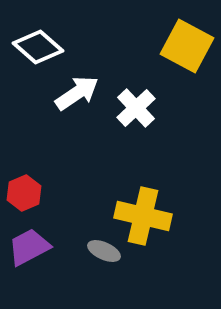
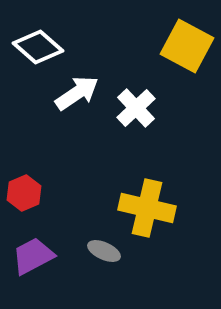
yellow cross: moved 4 px right, 8 px up
purple trapezoid: moved 4 px right, 9 px down
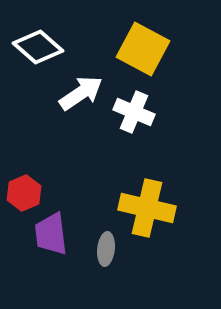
yellow square: moved 44 px left, 3 px down
white arrow: moved 4 px right
white cross: moved 2 px left, 4 px down; rotated 24 degrees counterclockwise
gray ellipse: moved 2 px right, 2 px up; rotated 72 degrees clockwise
purple trapezoid: moved 18 px right, 22 px up; rotated 69 degrees counterclockwise
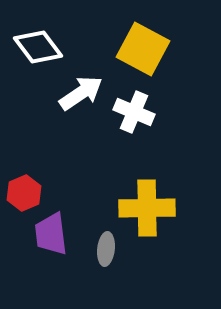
white diamond: rotated 12 degrees clockwise
yellow cross: rotated 14 degrees counterclockwise
